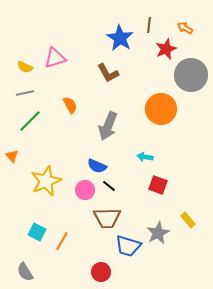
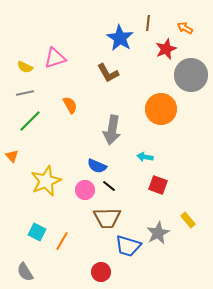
brown line: moved 1 px left, 2 px up
gray arrow: moved 4 px right, 4 px down; rotated 12 degrees counterclockwise
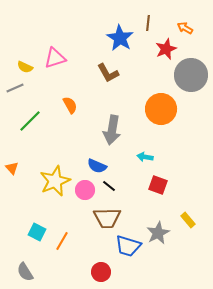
gray line: moved 10 px left, 5 px up; rotated 12 degrees counterclockwise
orange triangle: moved 12 px down
yellow star: moved 9 px right
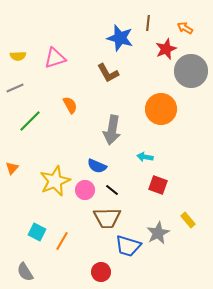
blue star: rotated 16 degrees counterclockwise
yellow semicircle: moved 7 px left, 11 px up; rotated 28 degrees counterclockwise
gray circle: moved 4 px up
orange triangle: rotated 24 degrees clockwise
black line: moved 3 px right, 4 px down
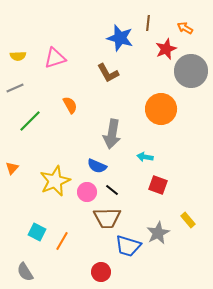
gray arrow: moved 4 px down
pink circle: moved 2 px right, 2 px down
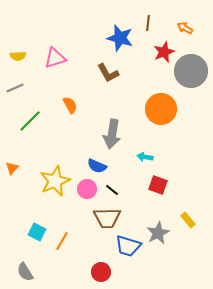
red star: moved 2 px left, 3 px down
pink circle: moved 3 px up
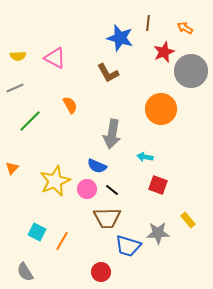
pink triangle: rotated 45 degrees clockwise
gray star: rotated 25 degrees clockwise
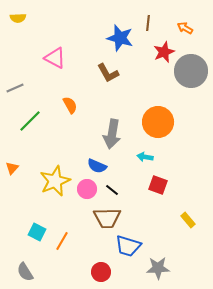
yellow semicircle: moved 38 px up
orange circle: moved 3 px left, 13 px down
gray star: moved 35 px down
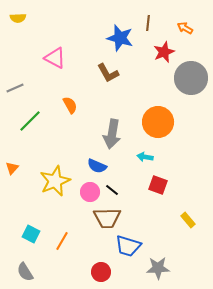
gray circle: moved 7 px down
pink circle: moved 3 px right, 3 px down
cyan square: moved 6 px left, 2 px down
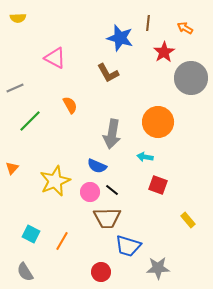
red star: rotated 10 degrees counterclockwise
